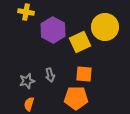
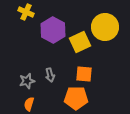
yellow cross: rotated 14 degrees clockwise
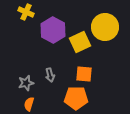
gray star: moved 1 px left, 2 px down
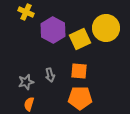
yellow circle: moved 1 px right, 1 px down
yellow square: moved 3 px up
orange square: moved 5 px left, 3 px up
gray star: moved 1 px up
orange pentagon: moved 4 px right
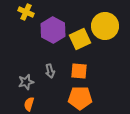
yellow circle: moved 1 px left, 2 px up
gray arrow: moved 4 px up
